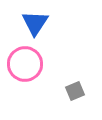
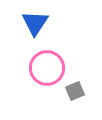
pink circle: moved 22 px right, 4 px down
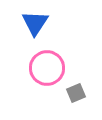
gray square: moved 1 px right, 2 px down
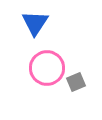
gray square: moved 11 px up
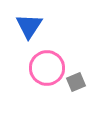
blue triangle: moved 6 px left, 3 px down
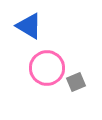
blue triangle: rotated 32 degrees counterclockwise
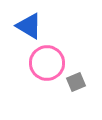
pink circle: moved 5 px up
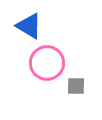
gray square: moved 4 px down; rotated 24 degrees clockwise
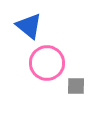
blue triangle: rotated 8 degrees clockwise
